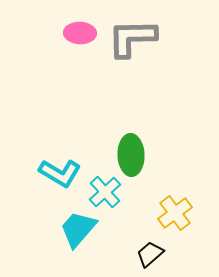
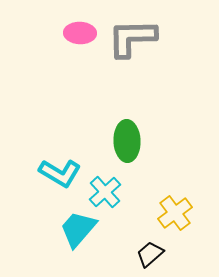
green ellipse: moved 4 px left, 14 px up
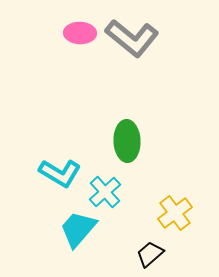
gray L-shape: rotated 140 degrees counterclockwise
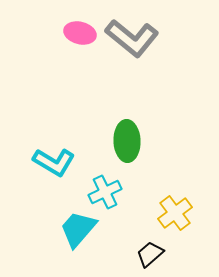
pink ellipse: rotated 12 degrees clockwise
cyan L-shape: moved 6 px left, 11 px up
cyan cross: rotated 16 degrees clockwise
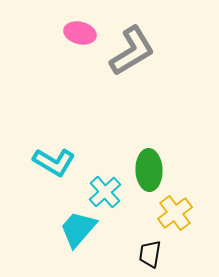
gray L-shape: moved 13 px down; rotated 70 degrees counterclockwise
green ellipse: moved 22 px right, 29 px down
cyan cross: rotated 16 degrees counterclockwise
black trapezoid: rotated 40 degrees counterclockwise
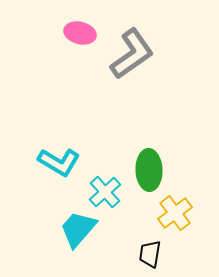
gray L-shape: moved 3 px down; rotated 4 degrees counterclockwise
cyan L-shape: moved 5 px right
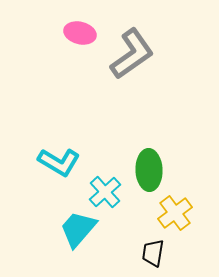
black trapezoid: moved 3 px right, 1 px up
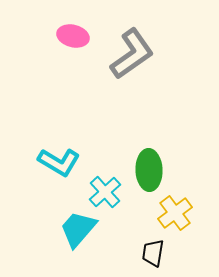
pink ellipse: moved 7 px left, 3 px down
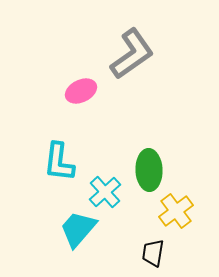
pink ellipse: moved 8 px right, 55 px down; rotated 40 degrees counterclockwise
cyan L-shape: rotated 66 degrees clockwise
yellow cross: moved 1 px right, 2 px up
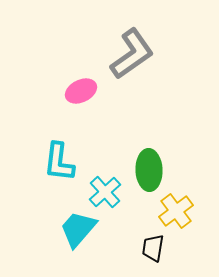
black trapezoid: moved 5 px up
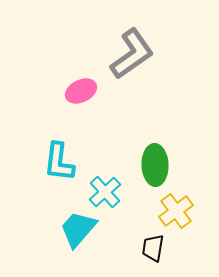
green ellipse: moved 6 px right, 5 px up
